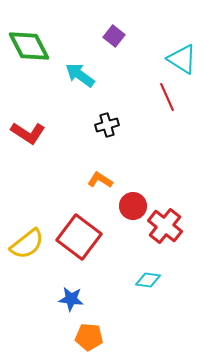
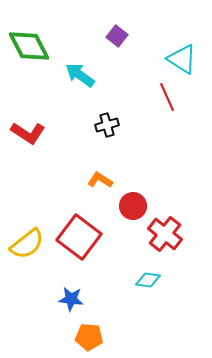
purple square: moved 3 px right
red cross: moved 8 px down
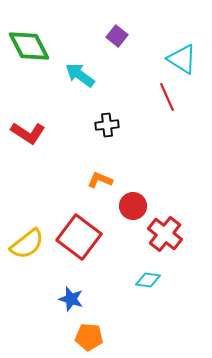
black cross: rotated 10 degrees clockwise
orange L-shape: rotated 10 degrees counterclockwise
blue star: rotated 10 degrees clockwise
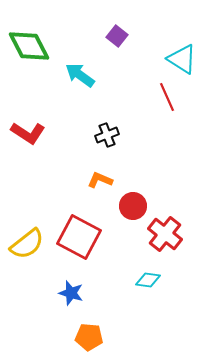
black cross: moved 10 px down; rotated 15 degrees counterclockwise
red square: rotated 9 degrees counterclockwise
blue star: moved 6 px up
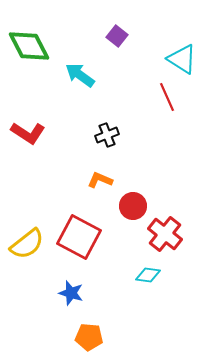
cyan diamond: moved 5 px up
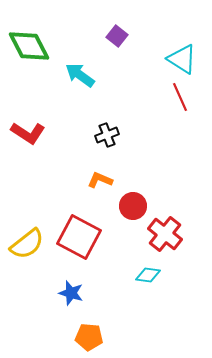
red line: moved 13 px right
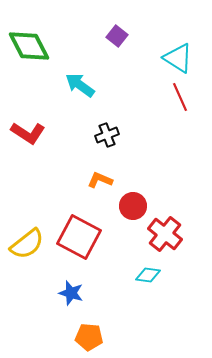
cyan triangle: moved 4 px left, 1 px up
cyan arrow: moved 10 px down
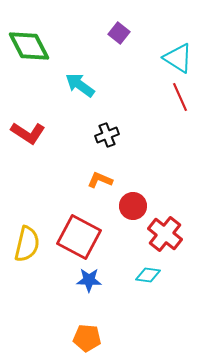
purple square: moved 2 px right, 3 px up
yellow semicircle: rotated 39 degrees counterclockwise
blue star: moved 18 px right, 13 px up; rotated 15 degrees counterclockwise
orange pentagon: moved 2 px left, 1 px down
